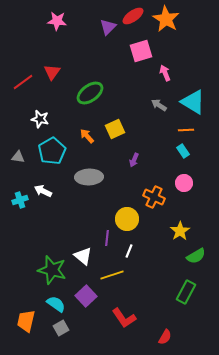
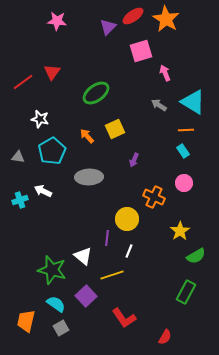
green ellipse: moved 6 px right
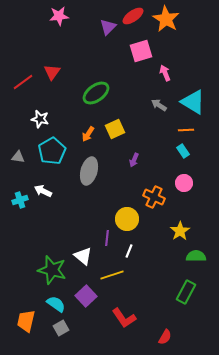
pink star: moved 2 px right, 5 px up; rotated 12 degrees counterclockwise
orange arrow: moved 1 px right, 2 px up; rotated 105 degrees counterclockwise
gray ellipse: moved 6 px up; rotated 72 degrees counterclockwise
green semicircle: rotated 150 degrees counterclockwise
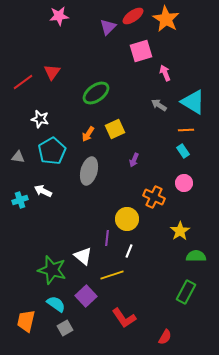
gray square: moved 4 px right
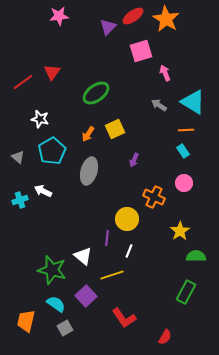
gray triangle: rotated 32 degrees clockwise
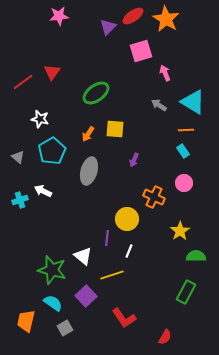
yellow square: rotated 30 degrees clockwise
cyan semicircle: moved 3 px left, 1 px up
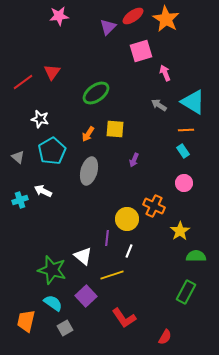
orange cross: moved 9 px down
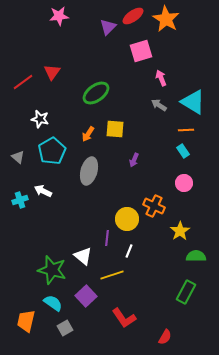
pink arrow: moved 4 px left, 5 px down
